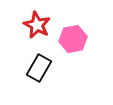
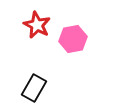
black rectangle: moved 5 px left, 20 px down
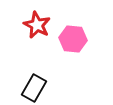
pink hexagon: rotated 16 degrees clockwise
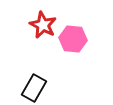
red star: moved 6 px right
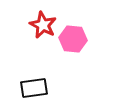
black rectangle: rotated 52 degrees clockwise
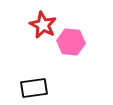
pink hexagon: moved 2 px left, 3 px down
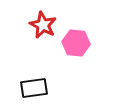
pink hexagon: moved 5 px right, 1 px down
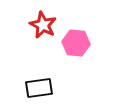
black rectangle: moved 5 px right
